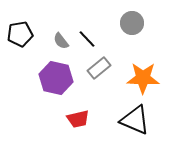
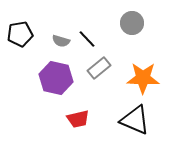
gray semicircle: rotated 36 degrees counterclockwise
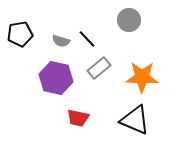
gray circle: moved 3 px left, 3 px up
orange star: moved 1 px left, 1 px up
red trapezoid: moved 1 px up; rotated 25 degrees clockwise
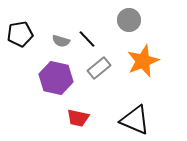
orange star: moved 1 px right, 16 px up; rotated 24 degrees counterclockwise
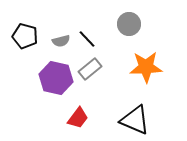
gray circle: moved 4 px down
black pentagon: moved 5 px right, 2 px down; rotated 25 degrees clockwise
gray semicircle: rotated 30 degrees counterclockwise
orange star: moved 3 px right, 6 px down; rotated 20 degrees clockwise
gray rectangle: moved 9 px left, 1 px down
red trapezoid: rotated 65 degrees counterclockwise
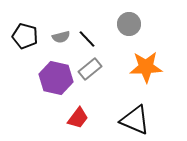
gray semicircle: moved 4 px up
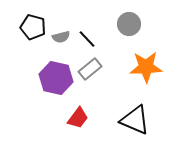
black pentagon: moved 8 px right, 9 px up
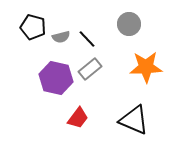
black triangle: moved 1 px left
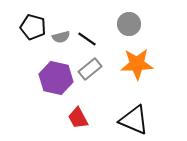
black line: rotated 12 degrees counterclockwise
orange star: moved 9 px left, 3 px up
red trapezoid: rotated 115 degrees clockwise
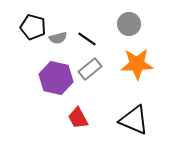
gray semicircle: moved 3 px left, 1 px down
